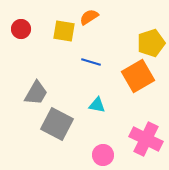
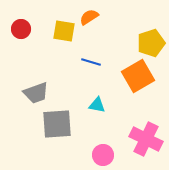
gray trapezoid: rotated 40 degrees clockwise
gray square: rotated 32 degrees counterclockwise
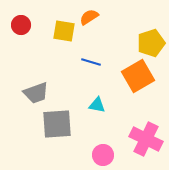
red circle: moved 4 px up
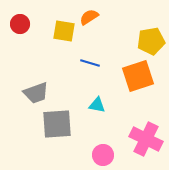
red circle: moved 1 px left, 1 px up
yellow pentagon: moved 2 px up; rotated 8 degrees clockwise
blue line: moved 1 px left, 1 px down
orange square: rotated 12 degrees clockwise
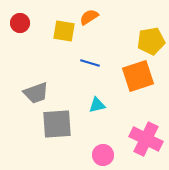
red circle: moved 1 px up
cyan triangle: rotated 24 degrees counterclockwise
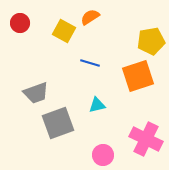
orange semicircle: moved 1 px right
yellow square: rotated 20 degrees clockwise
gray square: moved 1 px right, 1 px up; rotated 16 degrees counterclockwise
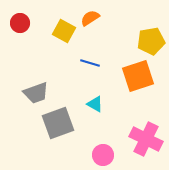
orange semicircle: moved 1 px down
cyan triangle: moved 2 px left, 1 px up; rotated 42 degrees clockwise
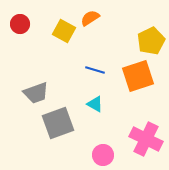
red circle: moved 1 px down
yellow pentagon: rotated 16 degrees counterclockwise
blue line: moved 5 px right, 7 px down
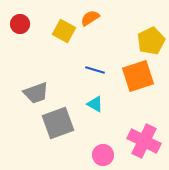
pink cross: moved 2 px left, 2 px down
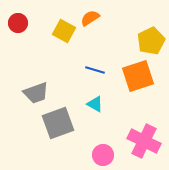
red circle: moved 2 px left, 1 px up
